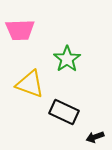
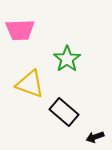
black rectangle: rotated 16 degrees clockwise
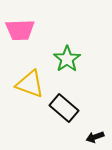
black rectangle: moved 4 px up
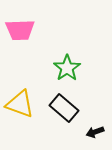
green star: moved 9 px down
yellow triangle: moved 10 px left, 20 px down
black arrow: moved 5 px up
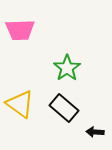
yellow triangle: rotated 16 degrees clockwise
black arrow: rotated 24 degrees clockwise
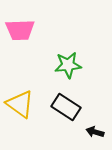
green star: moved 1 px right, 3 px up; rotated 28 degrees clockwise
black rectangle: moved 2 px right, 1 px up; rotated 8 degrees counterclockwise
black arrow: rotated 12 degrees clockwise
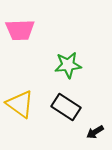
black arrow: rotated 48 degrees counterclockwise
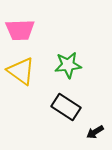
yellow triangle: moved 1 px right, 33 px up
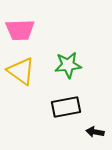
black rectangle: rotated 44 degrees counterclockwise
black arrow: rotated 42 degrees clockwise
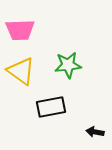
black rectangle: moved 15 px left
